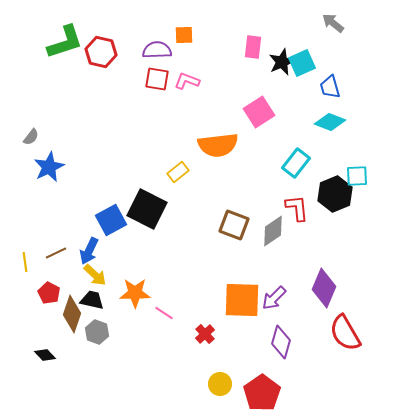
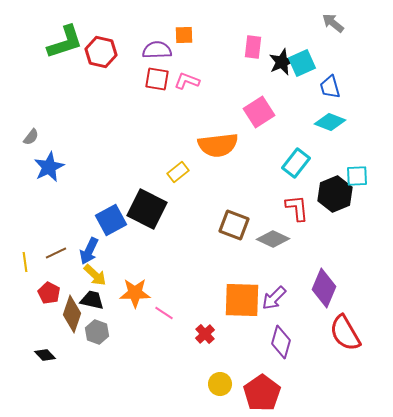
gray diamond at (273, 231): moved 8 px down; rotated 60 degrees clockwise
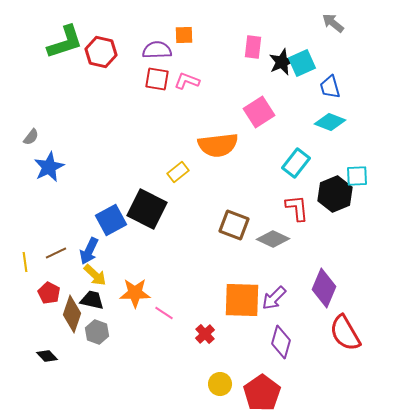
black diamond at (45, 355): moved 2 px right, 1 px down
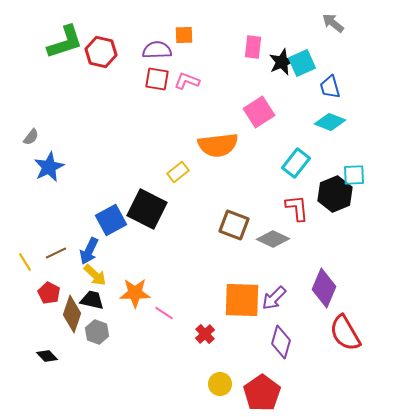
cyan square at (357, 176): moved 3 px left, 1 px up
yellow line at (25, 262): rotated 24 degrees counterclockwise
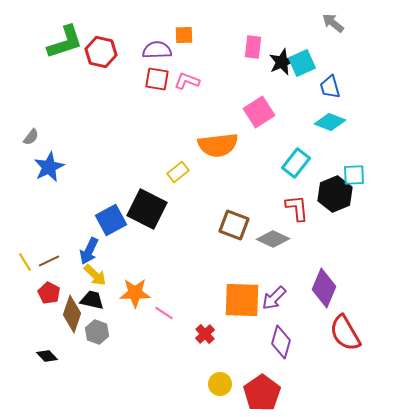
brown line at (56, 253): moved 7 px left, 8 px down
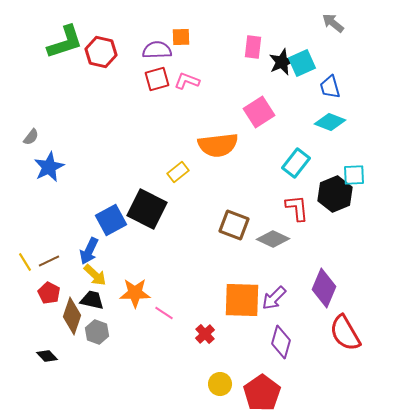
orange square at (184, 35): moved 3 px left, 2 px down
red square at (157, 79): rotated 25 degrees counterclockwise
brown diamond at (72, 314): moved 2 px down
